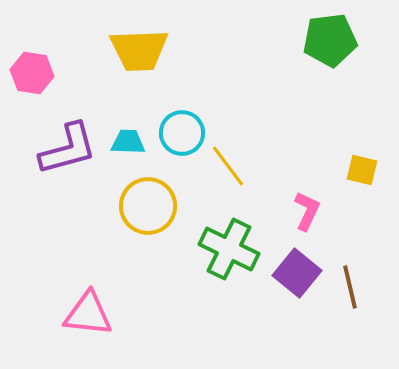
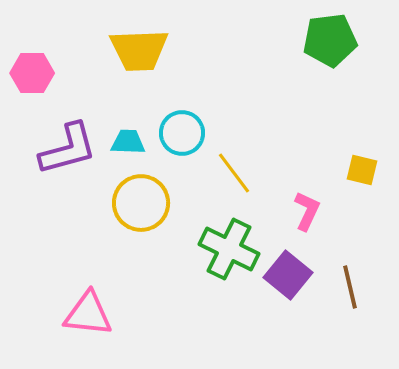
pink hexagon: rotated 9 degrees counterclockwise
yellow line: moved 6 px right, 7 px down
yellow circle: moved 7 px left, 3 px up
purple square: moved 9 px left, 2 px down
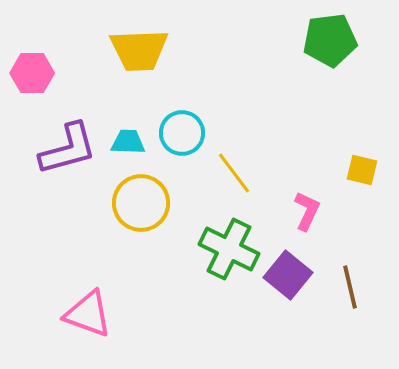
pink triangle: rotated 14 degrees clockwise
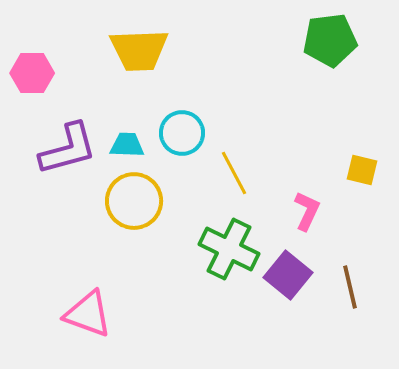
cyan trapezoid: moved 1 px left, 3 px down
yellow line: rotated 9 degrees clockwise
yellow circle: moved 7 px left, 2 px up
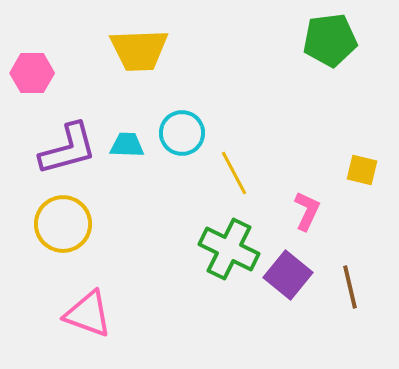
yellow circle: moved 71 px left, 23 px down
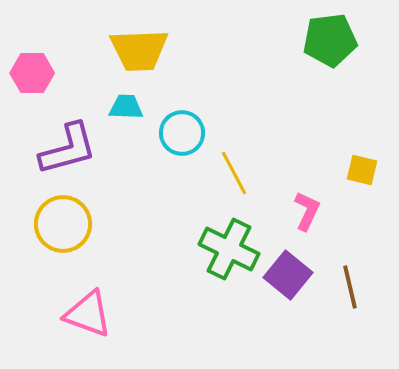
cyan trapezoid: moved 1 px left, 38 px up
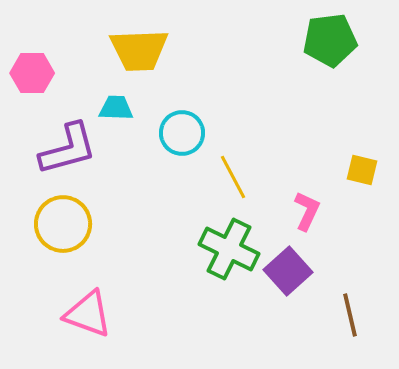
cyan trapezoid: moved 10 px left, 1 px down
yellow line: moved 1 px left, 4 px down
purple square: moved 4 px up; rotated 9 degrees clockwise
brown line: moved 28 px down
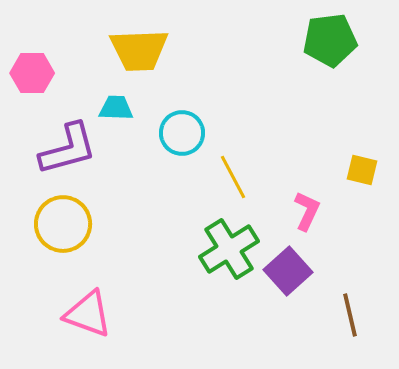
green cross: rotated 32 degrees clockwise
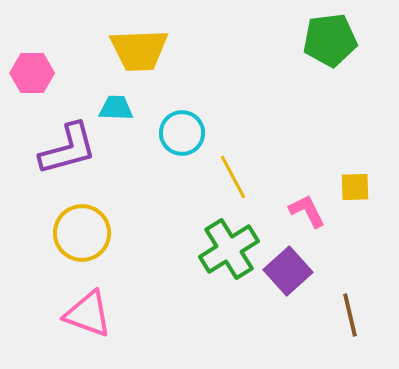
yellow square: moved 7 px left, 17 px down; rotated 16 degrees counterclockwise
pink L-shape: rotated 51 degrees counterclockwise
yellow circle: moved 19 px right, 9 px down
